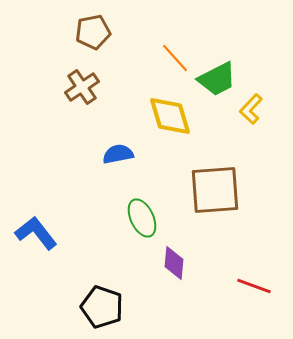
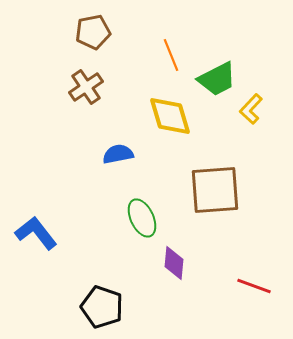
orange line: moved 4 px left, 3 px up; rotated 20 degrees clockwise
brown cross: moved 4 px right
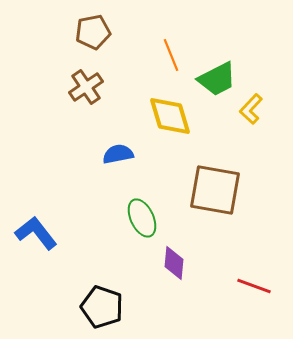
brown square: rotated 14 degrees clockwise
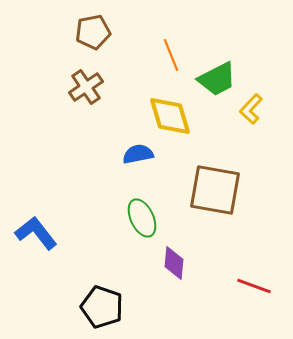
blue semicircle: moved 20 px right
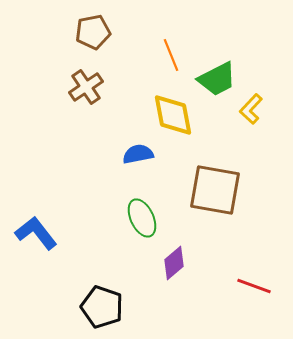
yellow diamond: moved 3 px right, 1 px up; rotated 6 degrees clockwise
purple diamond: rotated 44 degrees clockwise
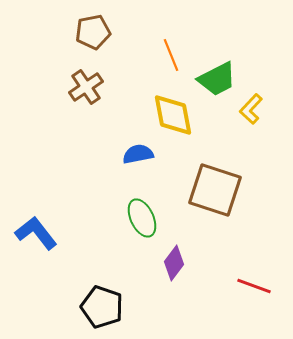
brown square: rotated 8 degrees clockwise
purple diamond: rotated 12 degrees counterclockwise
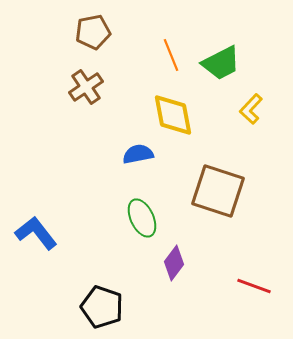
green trapezoid: moved 4 px right, 16 px up
brown square: moved 3 px right, 1 px down
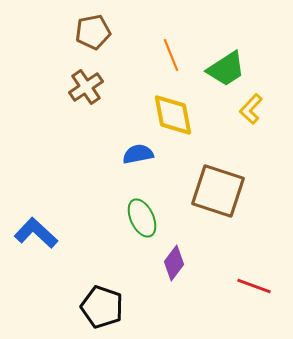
green trapezoid: moved 5 px right, 6 px down; rotated 6 degrees counterclockwise
blue L-shape: rotated 9 degrees counterclockwise
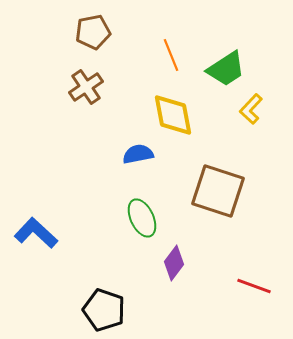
black pentagon: moved 2 px right, 3 px down
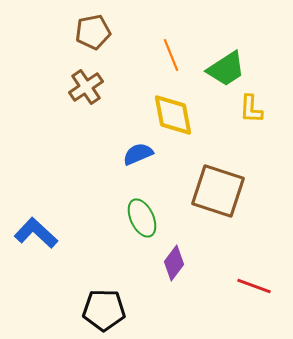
yellow L-shape: rotated 40 degrees counterclockwise
blue semicircle: rotated 12 degrees counterclockwise
black pentagon: rotated 18 degrees counterclockwise
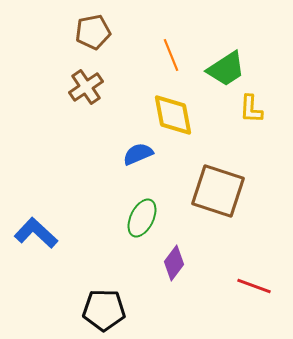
green ellipse: rotated 51 degrees clockwise
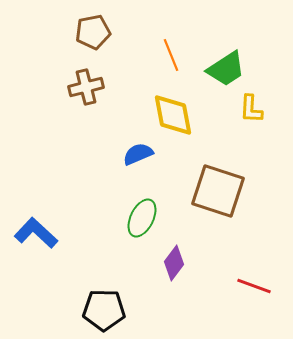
brown cross: rotated 20 degrees clockwise
